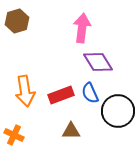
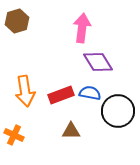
blue semicircle: rotated 125 degrees clockwise
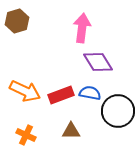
orange arrow: rotated 56 degrees counterclockwise
orange cross: moved 12 px right
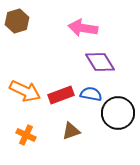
pink arrow: moved 1 px right; rotated 88 degrees counterclockwise
purple diamond: moved 2 px right
blue semicircle: moved 1 px right, 1 px down
black circle: moved 2 px down
brown triangle: rotated 18 degrees counterclockwise
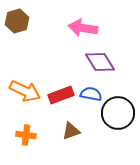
orange cross: rotated 18 degrees counterclockwise
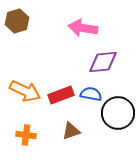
purple diamond: moved 3 px right; rotated 64 degrees counterclockwise
